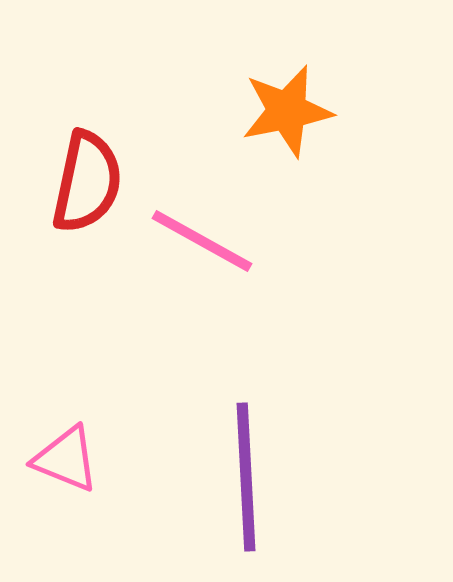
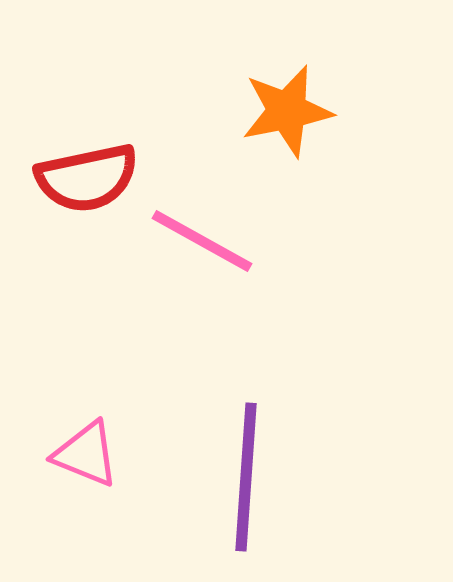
red semicircle: moved 4 px up; rotated 66 degrees clockwise
pink triangle: moved 20 px right, 5 px up
purple line: rotated 7 degrees clockwise
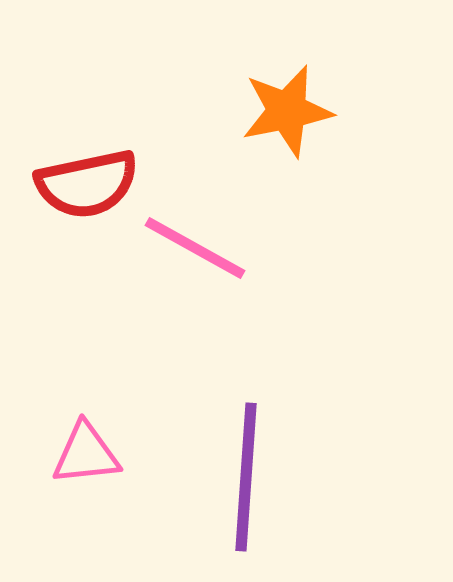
red semicircle: moved 6 px down
pink line: moved 7 px left, 7 px down
pink triangle: rotated 28 degrees counterclockwise
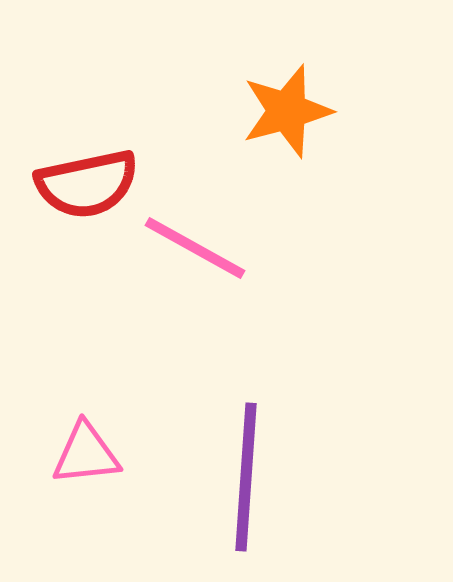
orange star: rotated 4 degrees counterclockwise
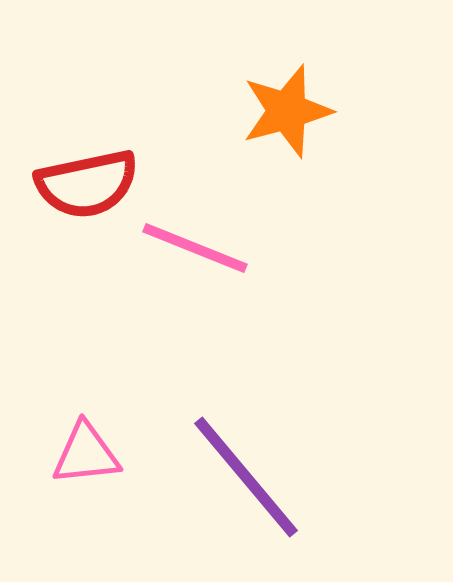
pink line: rotated 7 degrees counterclockwise
purple line: rotated 44 degrees counterclockwise
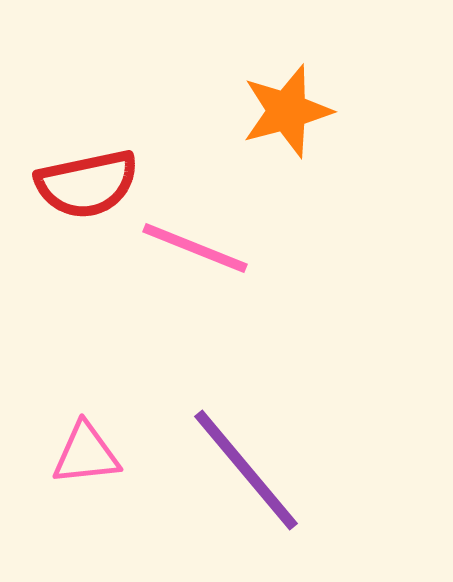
purple line: moved 7 px up
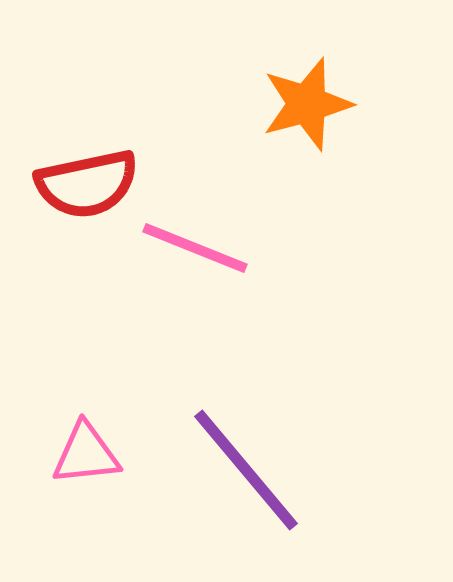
orange star: moved 20 px right, 7 px up
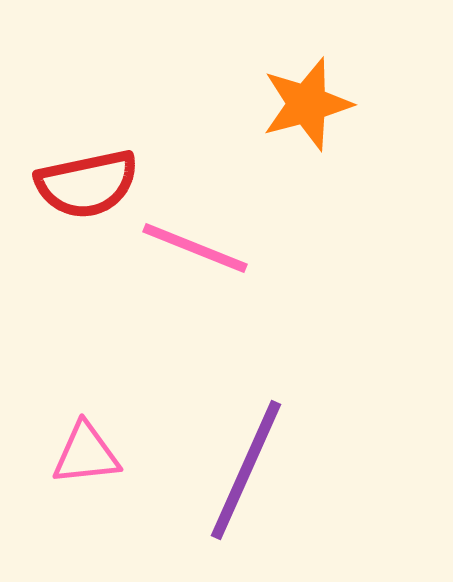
purple line: rotated 64 degrees clockwise
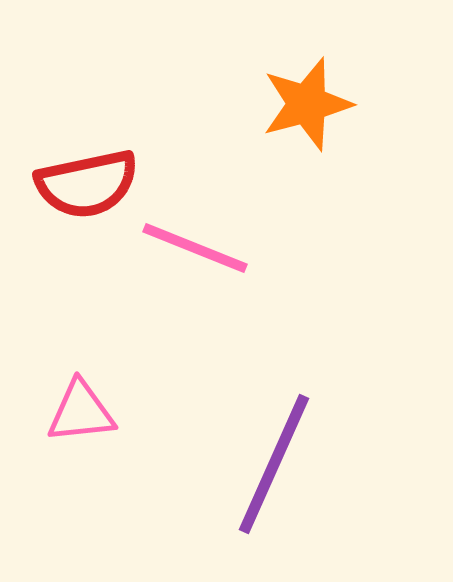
pink triangle: moved 5 px left, 42 px up
purple line: moved 28 px right, 6 px up
